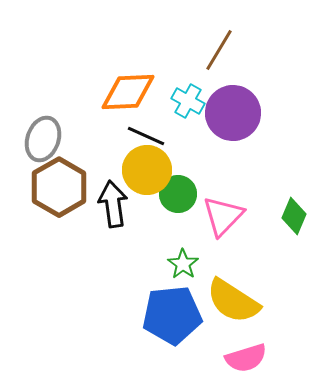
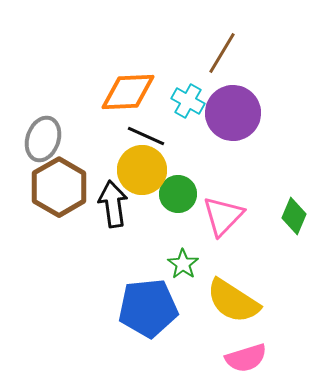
brown line: moved 3 px right, 3 px down
yellow circle: moved 5 px left
blue pentagon: moved 24 px left, 7 px up
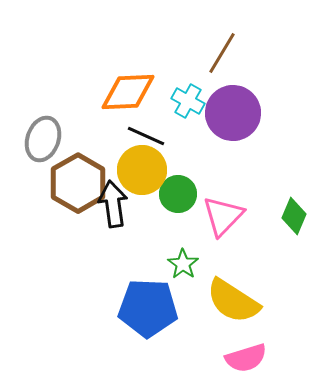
brown hexagon: moved 19 px right, 4 px up
blue pentagon: rotated 8 degrees clockwise
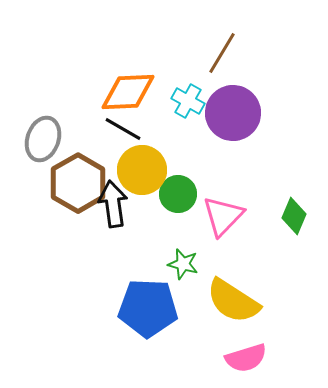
black line: moved 23 px left, 7 px up; rotated 6 degrees clockwise
green star: rotated 20 degrees counterclockwise
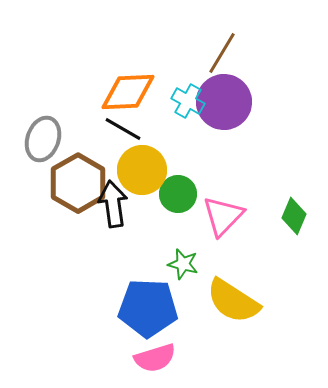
purple circle: moved 9 px left, 11 px up
pink semicircle: moved 91 px left
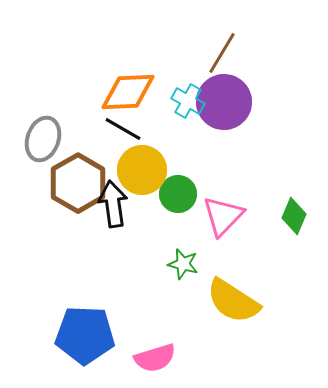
blue pentagon: moved 63 px left, 27 px down
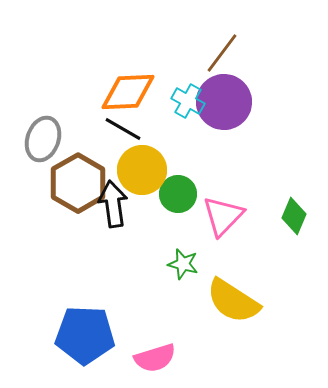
brown line: rotated 6 degrees clockwise
